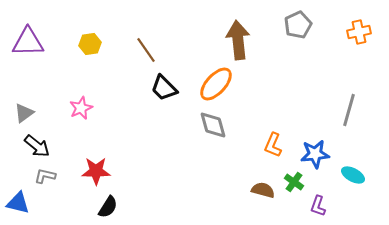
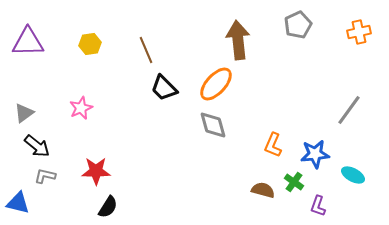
brown line: rotated 12 degrees clockwise
gray line: rotated 20 degrees clockwise
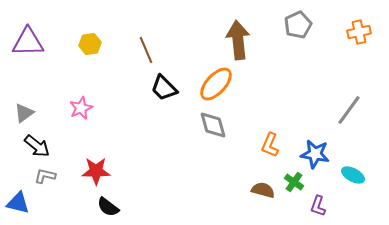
orange L-shape: moved 3 px left
blue star: rotated 16 degrees clockwise
black semicircle: rotated 95 degrees clockwise
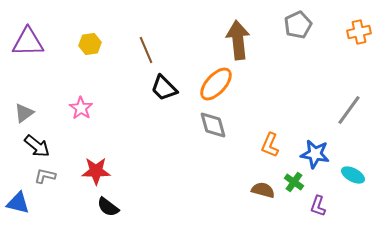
pink star: rotated 15 degrees counterclockwise
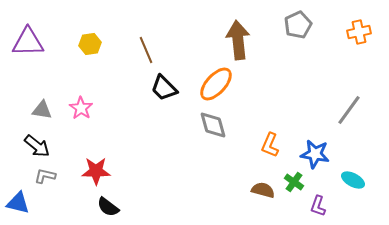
gray triangle: moved 18 px right, 3 px up; rotated 45 degrees clockwise
cyan ellipse: moved 5 px down
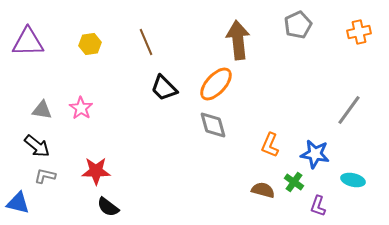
brown line: moved 8 px up
cyan ellipse: rotated 15 degrees counterclockwise
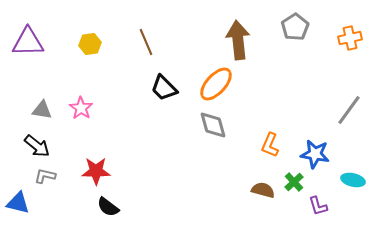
gray pentagon: moved 3 px left, 2 px down; rotated 8 degrees counterclockwise
orange cross: moved 9 px left, 6 px down
green cross: rotated 12 degrees clockwise
purple L-shape: rotated 35 degrees counterclockwise
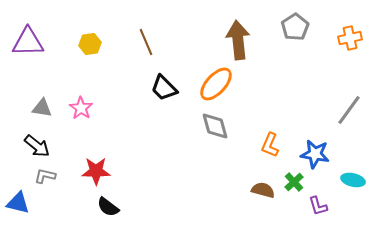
gray triangle: moved 2 px up
gray diamond: moved 2 px right, 1 px down
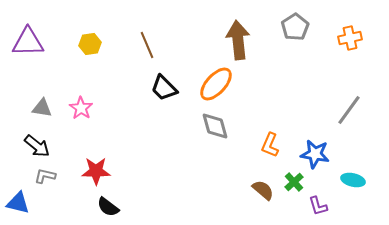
brown line: moved 1 px right, 3 px down
brown semicircle: rotated 25 degrees clockwise
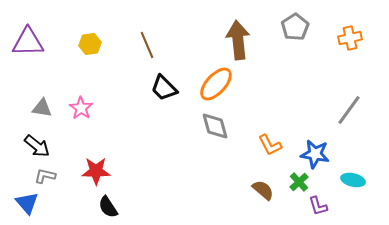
orange L-shape: rotated 50 degrees counterclockwise
green cross: moved 5 px right
blue triangle: moved 9 px right; rotated 35 degrees clockwise
black semicircle: rotated 20 degrees clockwise
